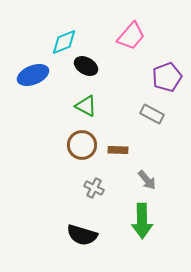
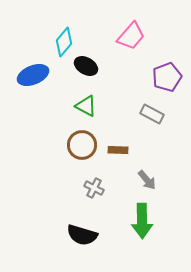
cyan diamond: rotated 28 degrees counterclockwise
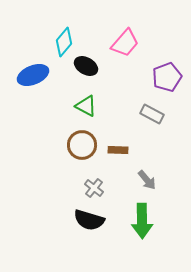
pink trapezoid: moved 6 px left, 7 px down
gray cross: rotated 12 degrees clockwise
black semicircle: moved 7 px right, 15 px up
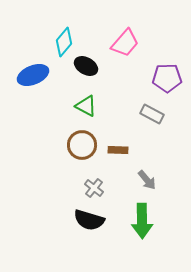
purple pentagon: moved 1 px down; rotated 20 degrees clockwise
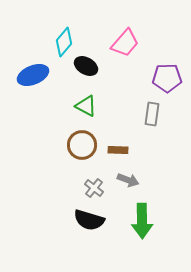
gray rectangle: rotated 70 degrees clockwise
gray arrow: moved 19 px left; rotated 30 degrees counterclockwise
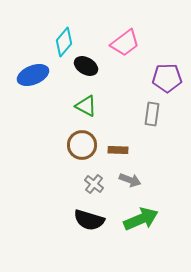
pink trapezoid: rotated 12 degrees clockwise
gray arrow: moved 2 px right
gray cross: moved 4 px up
green arrow: moved 1 px left, 2 px up; rotated 112 degrees counterclockwise
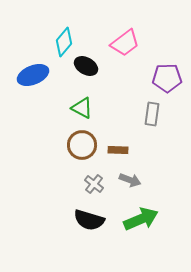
green triangle: moved 4 px left, 2 px down
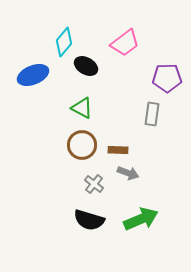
gray arrow: moved 2 px left, 7 px up
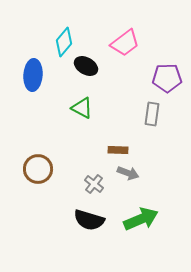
blue ellipse: rotated 64 degrees counterclockwise
brown circle: moved 44 px left, 24 px down
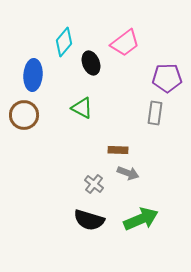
black ellipse: moved 5 px right, 3 px up; rotated 40 degrees clockwise
gray rectangle: moved 3 px right, 1 px up
brown circle: moved 14 px left, 54 px up
